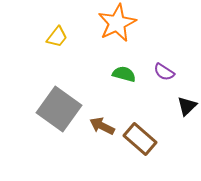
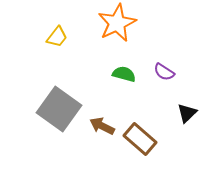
black triangle: moved 7 px down
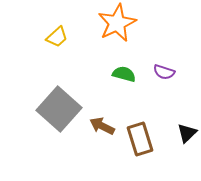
yellow trapezoid: rotated 10 degrees clockwise
purple semicircle: rotated 15 degrees counterclockwise
gray square: rotated 6 degrees clockwise
black triangle: moved 20 px down
brown rectangle: rotated 32 degrees clockwise
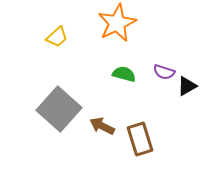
black triangle: moved 47 px up; rotated 15 degrees clockwise
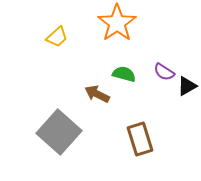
orange star: rotated 9 degrees counterclockwise
purple semicircle: rotated 15 degrees clockwise
gray square: moved 23 px down
brown arrow: moved 5 px left, 32 px up
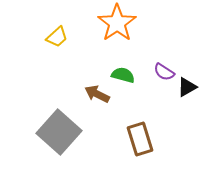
green semicircle: moved 1 px left, 1 px down
black triangle: moved 1 px down
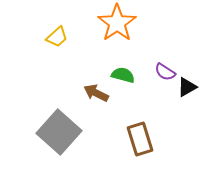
purple semicircle: moved 1 px right
brown arrow: moved 1 px left, 1 px up
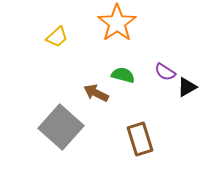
gray square: moved 2 px right, 5 px up
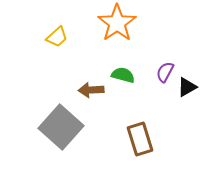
purple semicircle: rotated 85 degrees clockwise
brown arrow: moved 5 px left, 3 px up; rotated 30 degrees counterclockwise
